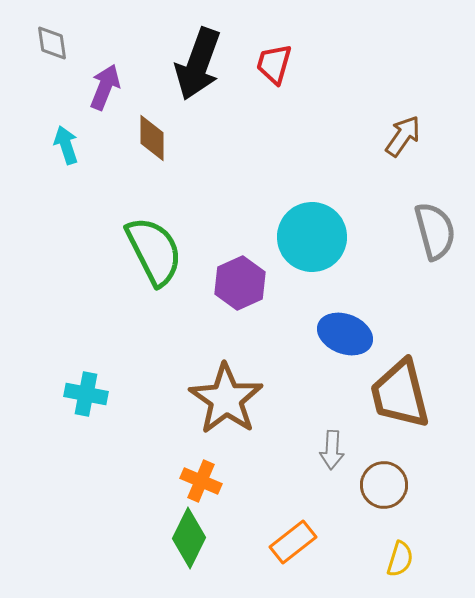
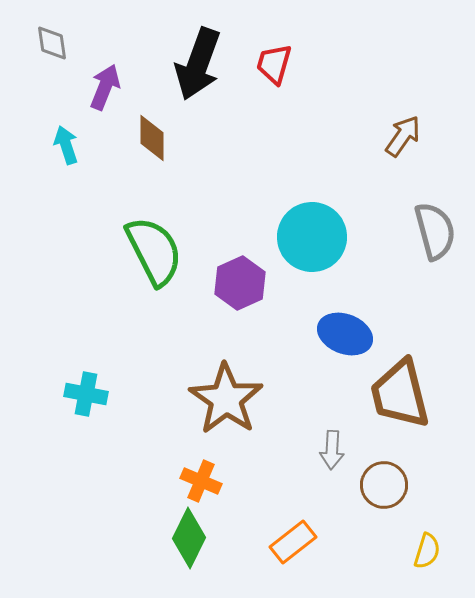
yellow semicircle: moved 27 px right, 8 px up
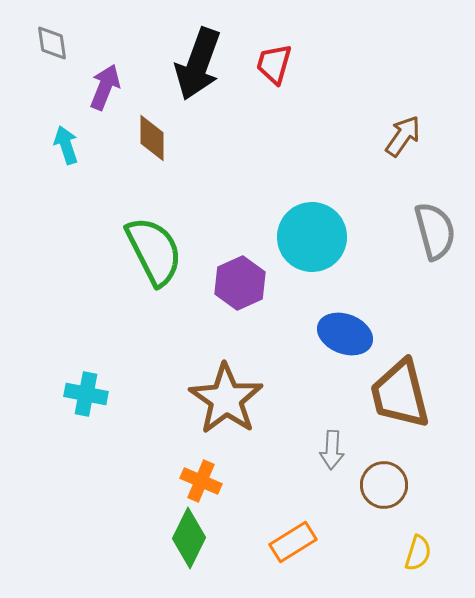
orange rectangle: rotated 6 degrees clockwise
yellow semicircle: moved 9 px left, 2 px down
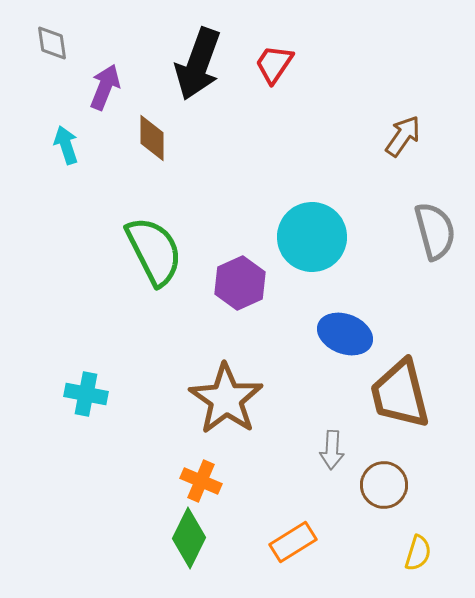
red trapezoid: rotated 18 degrees clockwise
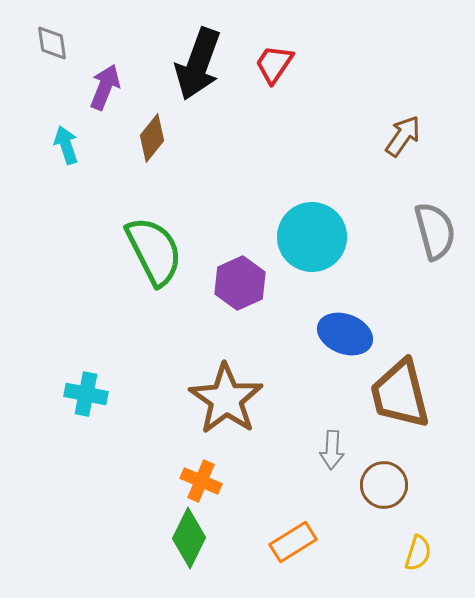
brown diamond: rotated 39 degrees clockwise
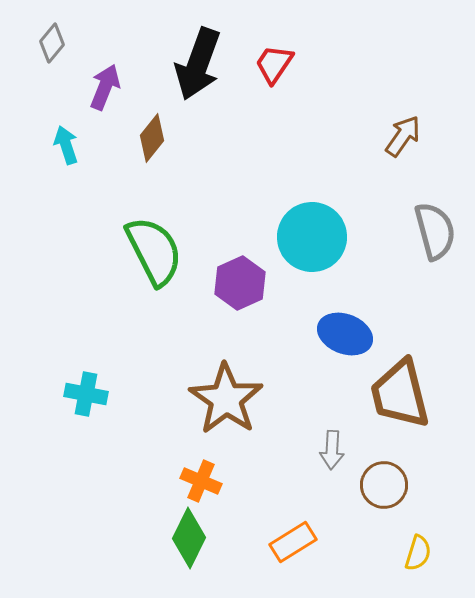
gray diamond: rotated 48 degrees clockwise
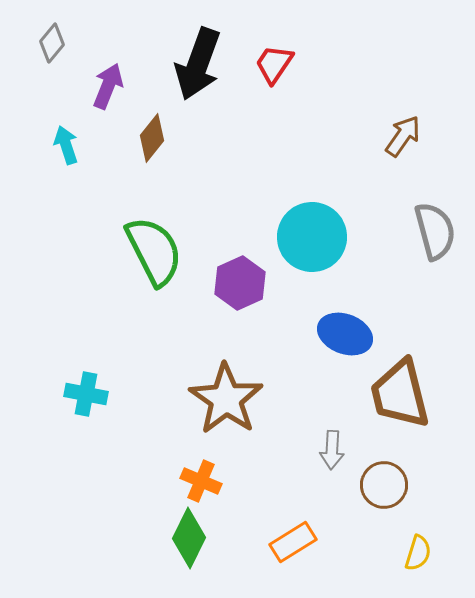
purple arrow: moved 3 px right, 1 px up
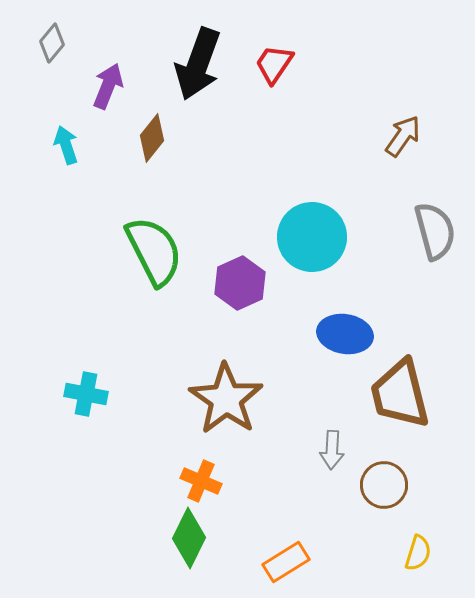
blue ellipse: rotated 12 degrees counterclockwise
orange rectangle: moved 7 px left, 20 px down
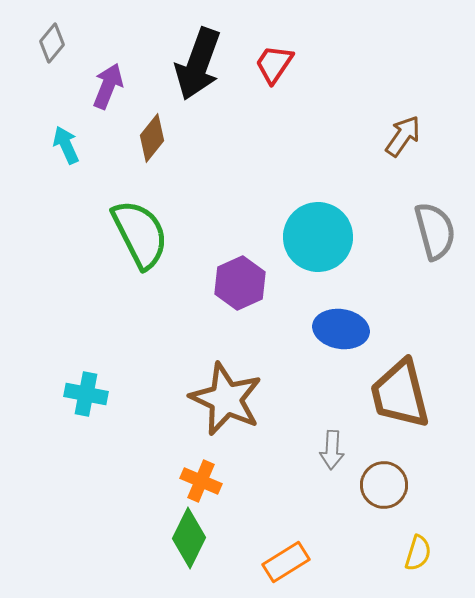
cyan arrow: rotated 6 degrees counterclockwise
cyan circle: moved 6 px right
green semicircle: moved 14 px left, 17 px up
blue ellipse: moved 4 px left, 5 px up
brown star: rotated 10 degrees counterclockwise
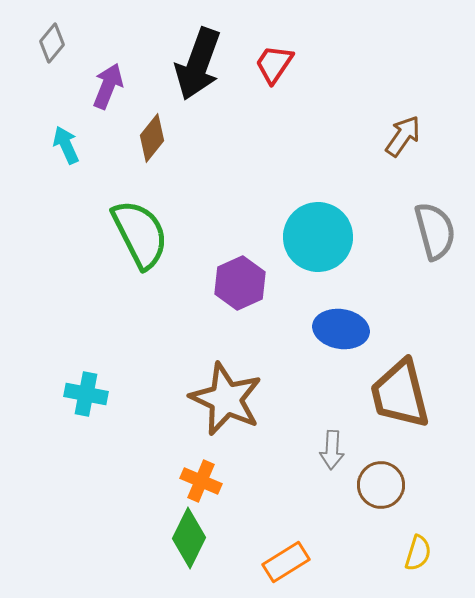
brown circle: moved 3 px left
